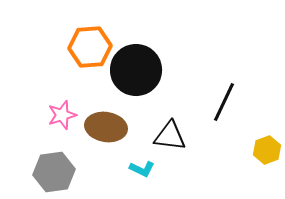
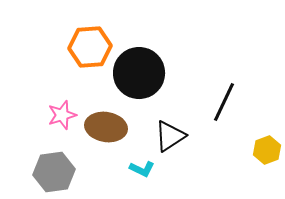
black circle: moved 3 px right, 3 px down
black triangle: rotated 40 degrees counterclockwise
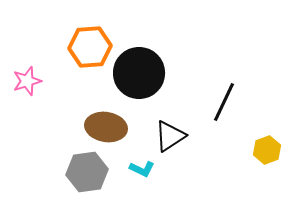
pink star: moved 35 px left, 34 px up
gray hexagon: moved 33 px right
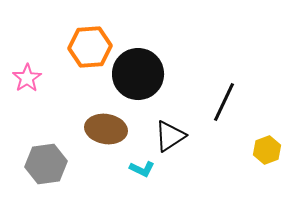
black circle: moved 1 px left, 1 px down
pink star: moved 3 px up; rotated 16 degrees counterclockwise
brown ellipse: moved 2 px down
gray hexagon: moved 41 px left, 8 px up
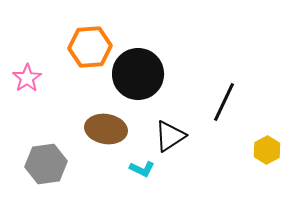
yellow hexagon: rotated 8 degrees counterclockwise
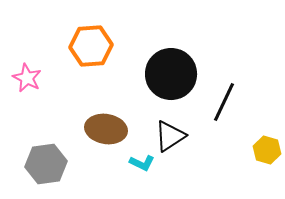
orange hexagon: moved 1 px right, 1 px up
black circle: moved 33 px right
pink star: rotated 12 degrees counterclockwise
yellow hexagon: rotated 16 degrees counterclockwise
cyan L-shape: moved 6 px up
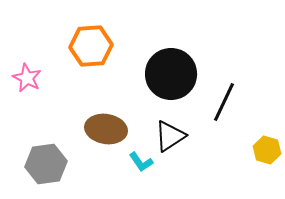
cyan L-shape: moved 1 px left, 1 px up; rotated 30 degrees clockwise
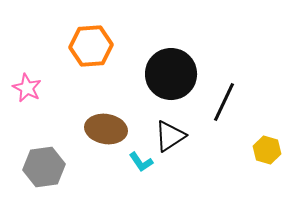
pink star: moved 10 px down
gray hexagon: moved 2 px left, 3 px down
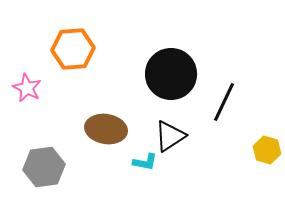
orange hexagon: moved 18 px left, 3 px down
cyan L-shape: moved 4 px right; rotated 45 degrees counterclockwise
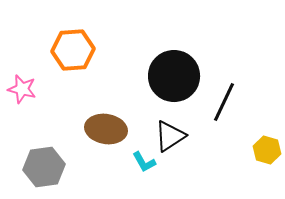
orange hexagon: moved 1 px down
black circle: moved 3 px right, 2 px down
pink star: moved 5 px left, 1 px down; rotated 12 degrees counterclockwise
cyan L-shape: moved 1 px left; rotated 50 degrees clockwise
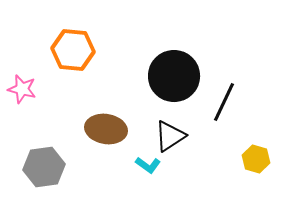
orange hexagon: rotated 9 degrees clockwise
yellow hexagon: moved 11 px left, 9 px down
cyan L-shape: moved 4 px right, 3 px down; rotated 25 degrees counterclockwise
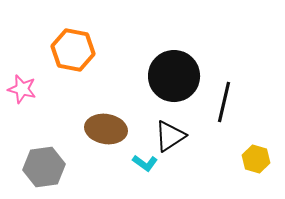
orange hexagon: rotated 6 degrees clockwise
black line: rotated 12 degrees counterclockwise
cyan L-shape: moved 3 px left, 2 px up
